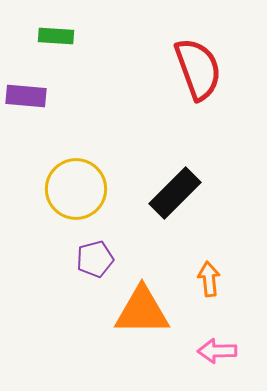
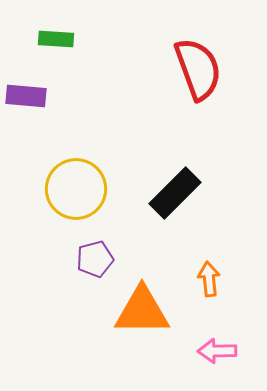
green rectangle: moved 3 px down
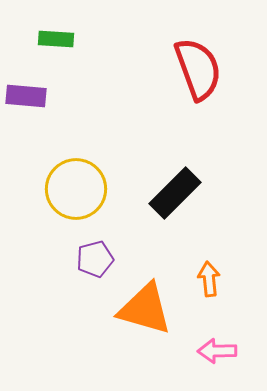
orange triangle: moved 3 px right, 2 px up; rotated 16 degrees clockwise
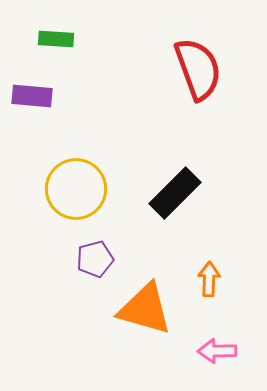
purple rectangle: moved 6 px right
orange arrow: rotated 8 degrees clockwise
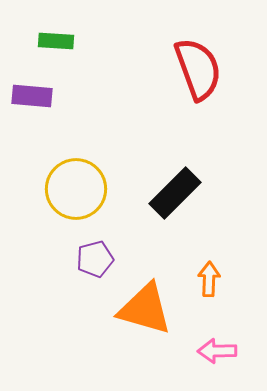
green rectangle: moved 2 px down
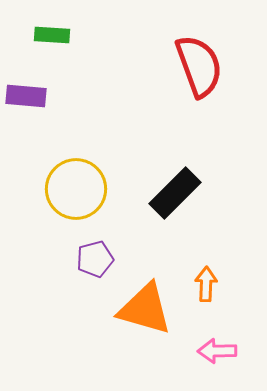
green rectangle: moved 4 px left, 6 px up
red semicircle: moved 1 px right, 3 px up
purple rectangle: moved 6 px left
orange arrow: moved 3 px left, 5 px down
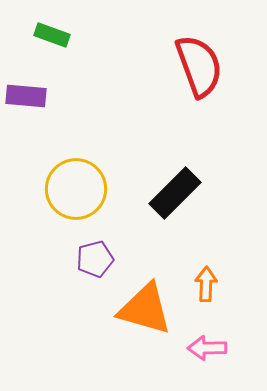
green rectangle: rotated 16 degrees clockwise
pink arrow: moved 10 px left, 3 px up
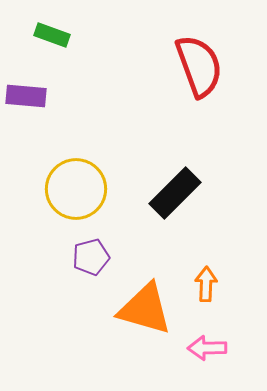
purple pentagon: moved 4 px left, 2 px up
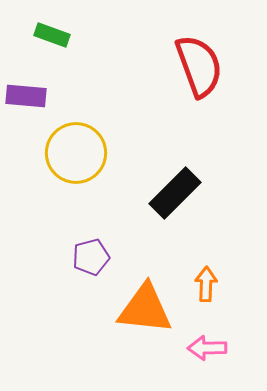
yellow circle: moved 36 px up
orange triangle: rotated 10 degrees counterclockwise
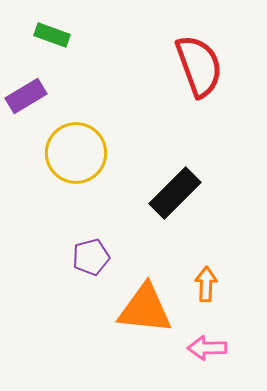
purple rectangle: rotated 36 degrees counterclockwise
